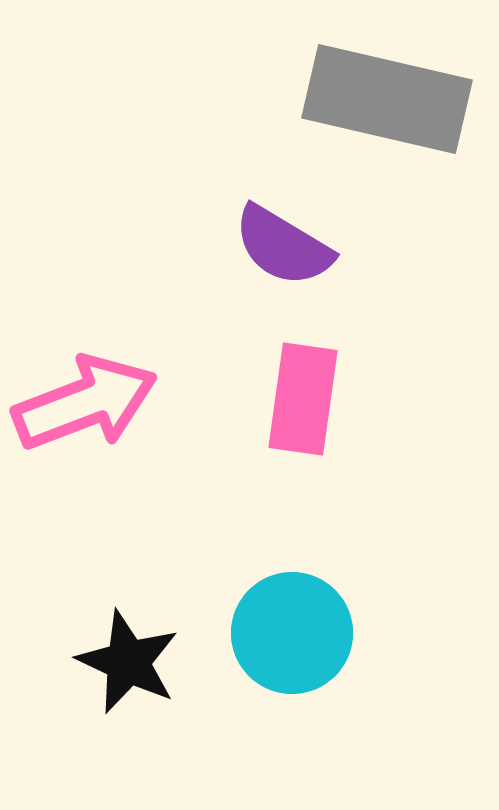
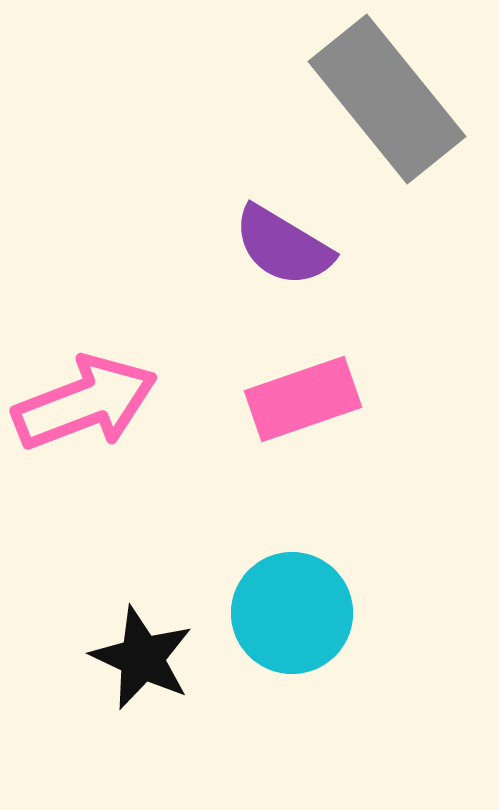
gray rectangle: rotated 38 degrees clockwise
pink rectangle: rotated 63 degrees clockwise
cyan circle: moved 20 px up
black star: moved 14 px right, 4 px up
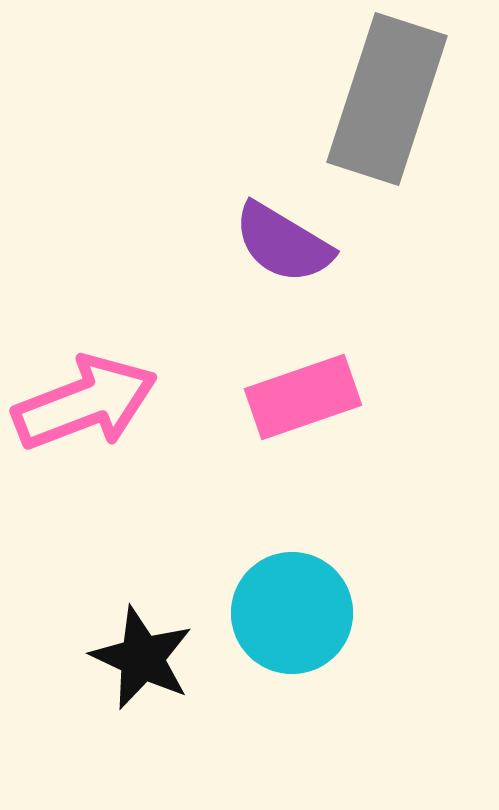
gray rectangle: rotated 57 degrees clockwise
purple semicircle: moved 3 px up
pink rectangle: moved 2 px up
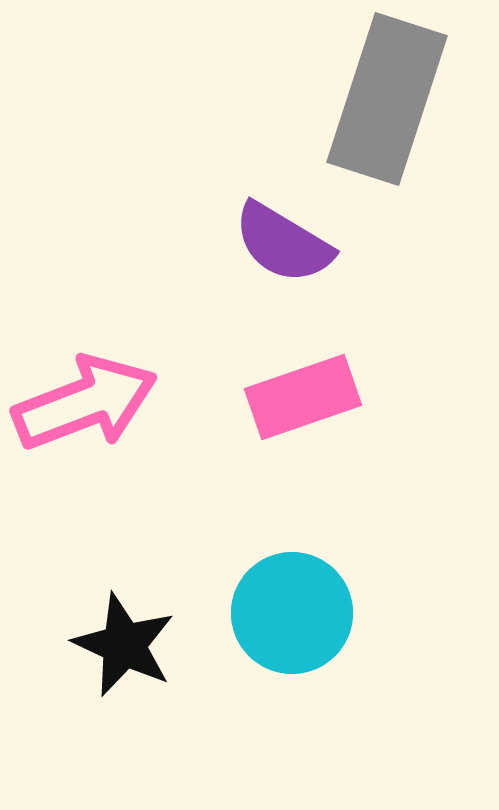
black star: moved 18 px left, 13 px up
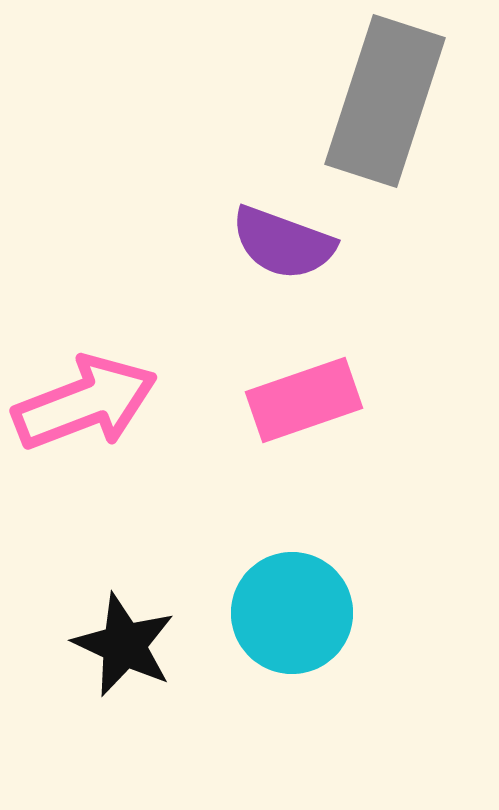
gray rectangle: moved 2 px left, 2 px down
purple semicircle: rotated 11 degrees counterclockwise
pink rectangle: moved 1 px right, 3 px down
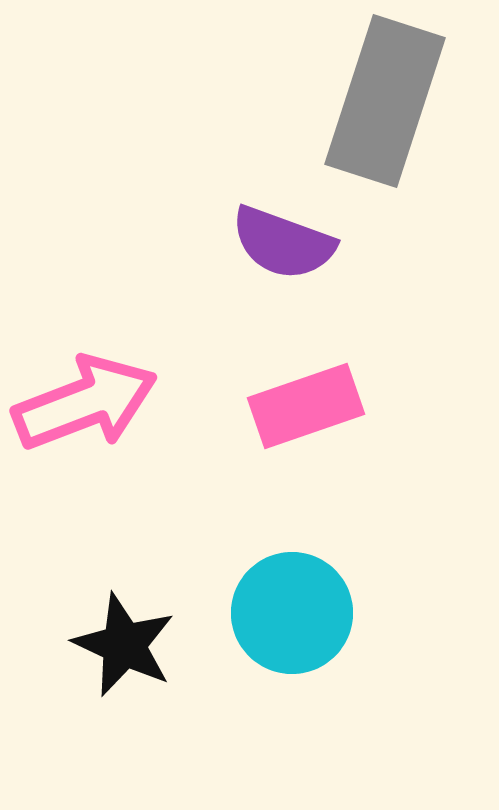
pink rectangle: moved 2 px right, 6 px down
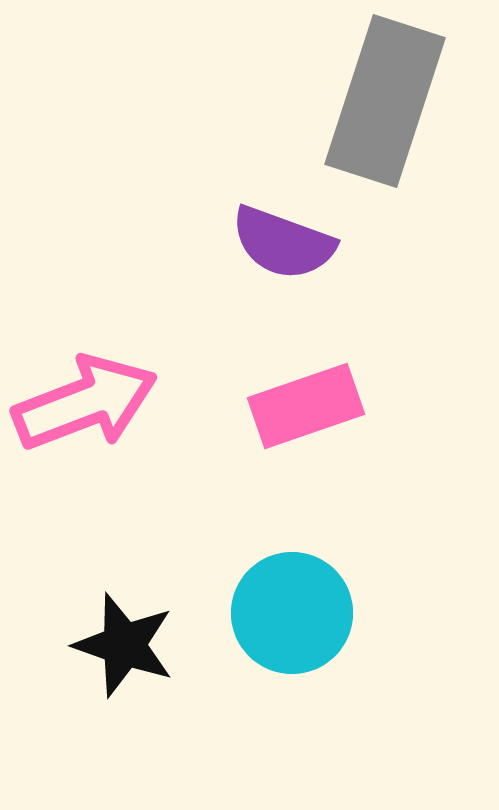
black star: rotated 6 degrees counterclockwise
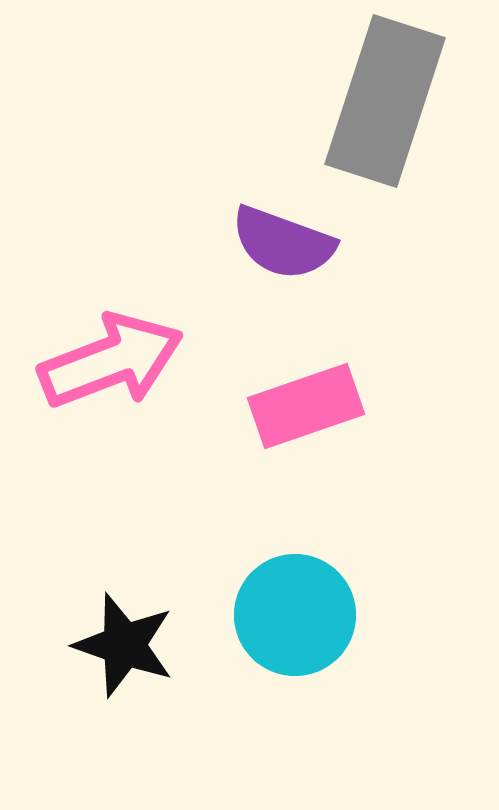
pink arrow: moved 26 px right, 42 px up
cyan circle: moved 3 px right, 2 px down
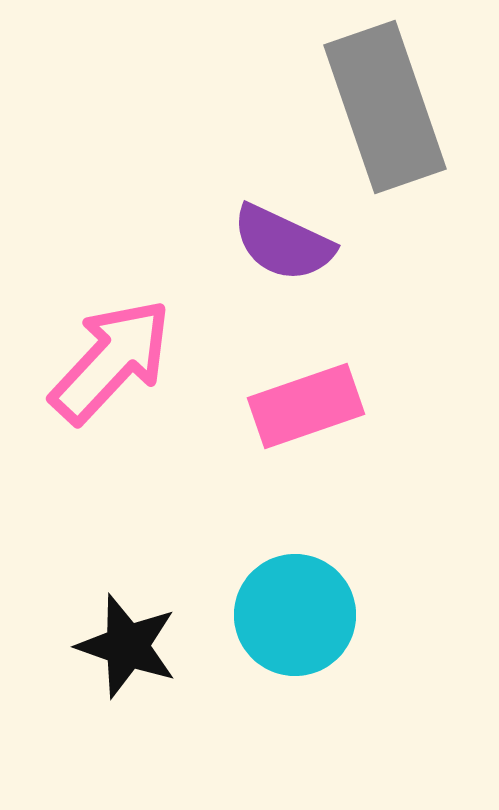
gray rectangle: moved 6 px down; rotated 37 degrees counterclockwise
purple semicircle: rotated 5 degrees clockwise
pink arrow: rotated 26 degrees counterclockwise
black star: moved 3 px right, 1 px down
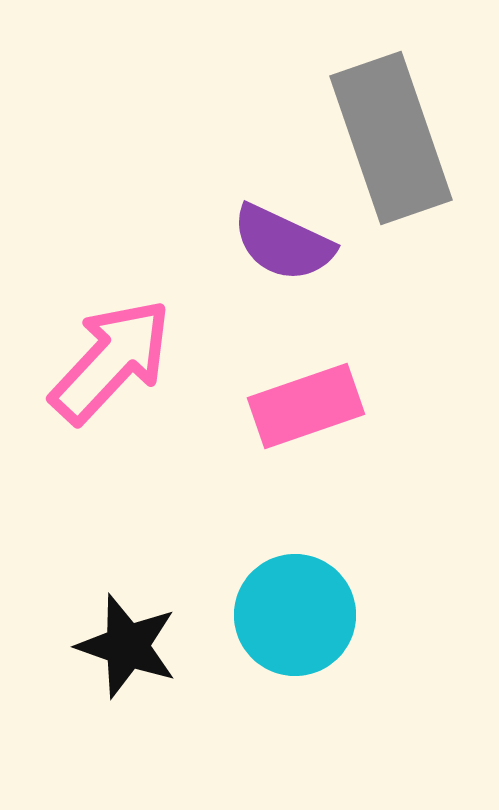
gray rectangle: moved 6 px right, 31 px down
